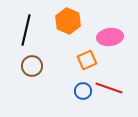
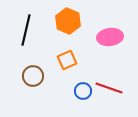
orange square: moved 20 px left
brown circle: moved 1 px right, 10 px down
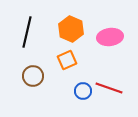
orange hexagon: moved 3 px right, 8 px down
black line: moved 1 px right, 2 px down
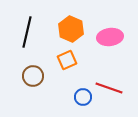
blue circle: moved 6 px down
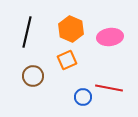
red line: rotated 8 degrees counterclockwise
